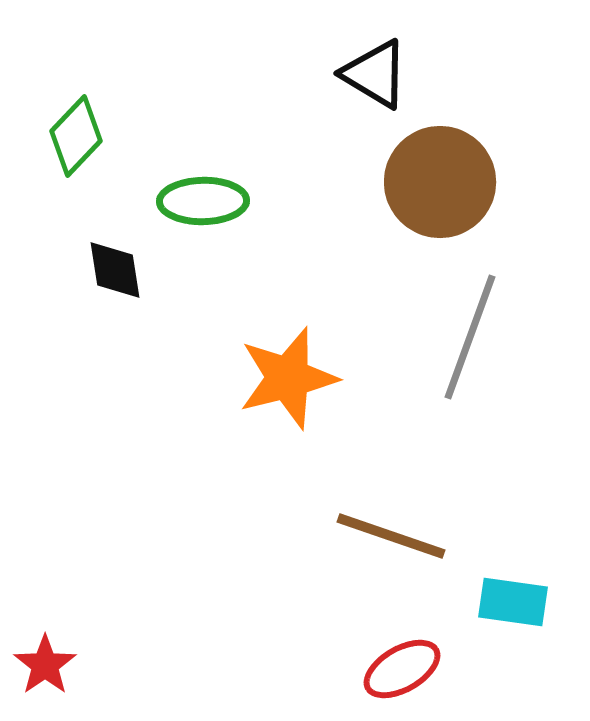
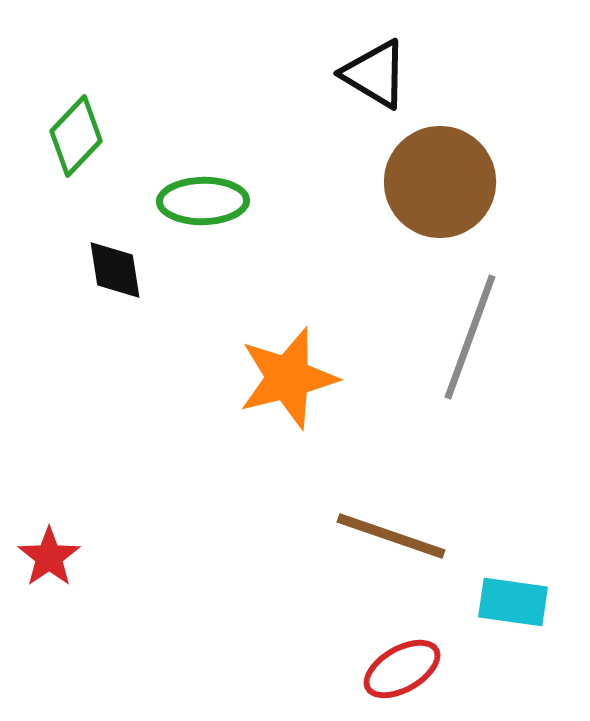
red star: moved 4 px right, 108 px up
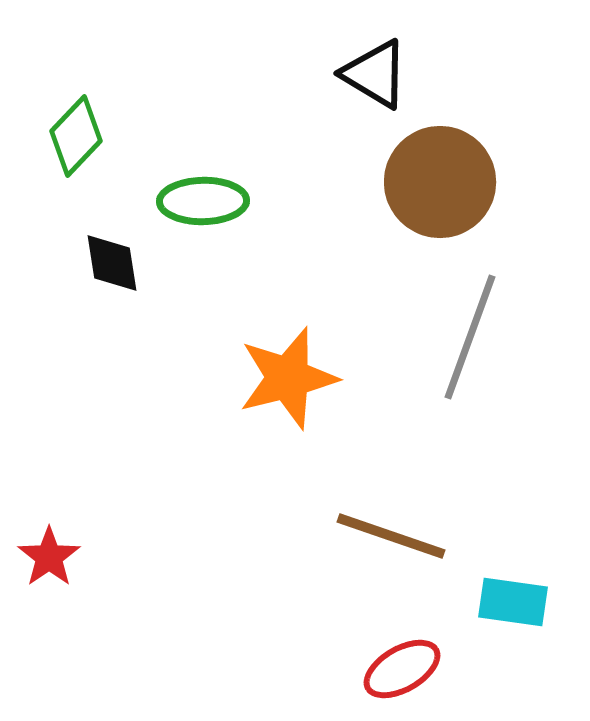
black diamond: moved 3 px left, 7 px up
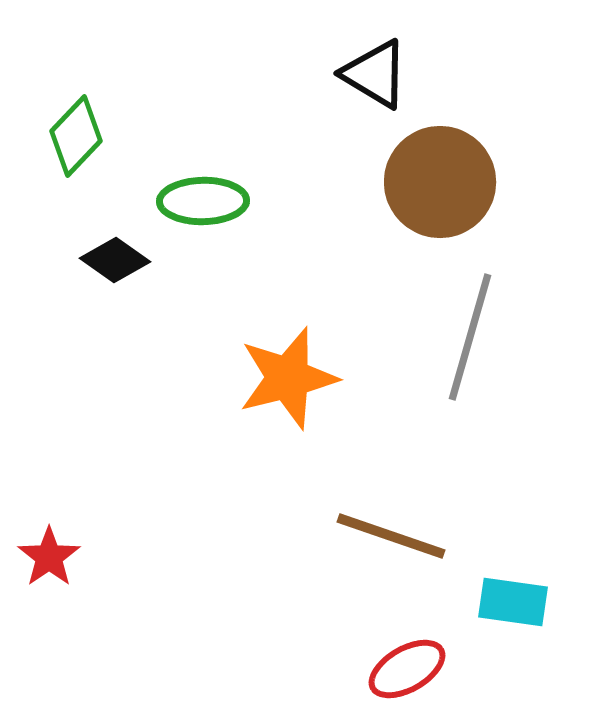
black diamond: moved 3 px right, 3 px up; rotated 46 degrees counterclockwise
gray line: rotated 4 degrees counterclockwise
red ellipse: moved 5 px right
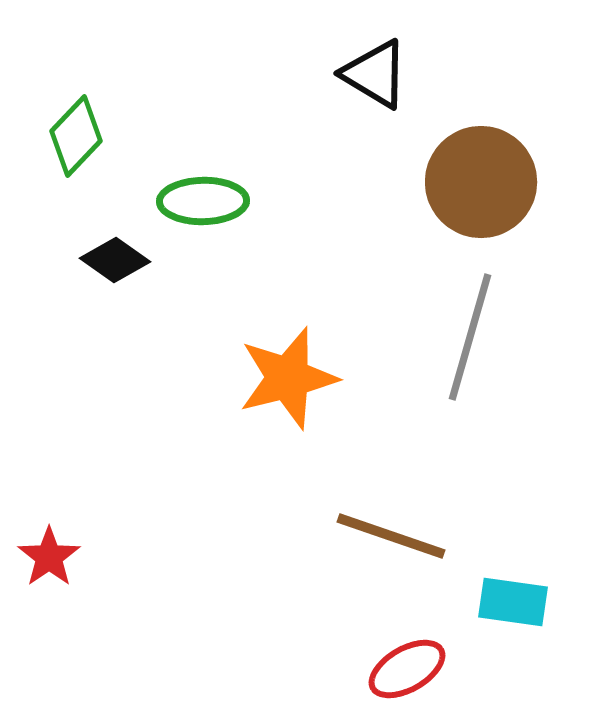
brown circle: moved 41 px right
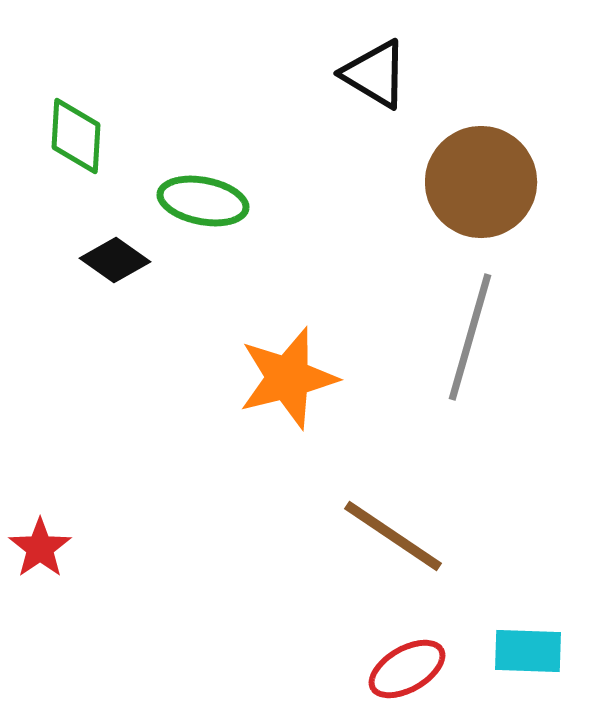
green diamond: rotated 40 degrees counterclockwise
green ellipse: rotated 12 degrees clockwise
brown line: moved 2 px right; rotated 15 degrees clockwise
red star: moved 9 px left, 9 px up
cyan rectangle: moved 15 px right, 49 px down; rotated 6 degrees counterclockwise
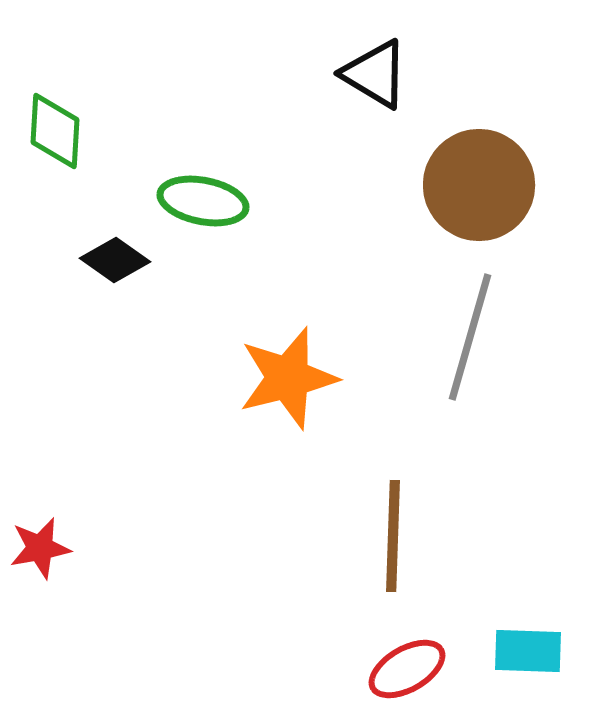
green diamond: moved 21 px left, 5 px up
brown circle: moved 2 px left, 3 px down
brown line: rotated 58 degrees clockwise
red star: rotated 24 degrees clockwise
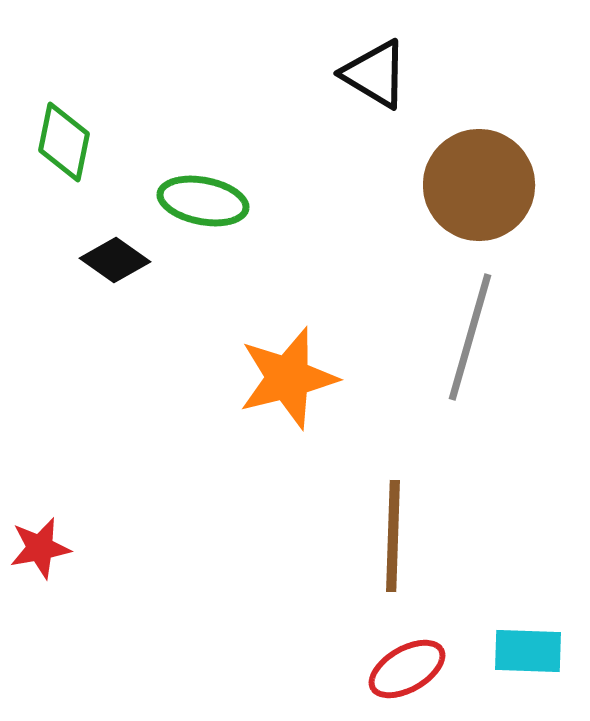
green diamond: moved 9 px right, 11 px down; rotated 8 degrees clockwise
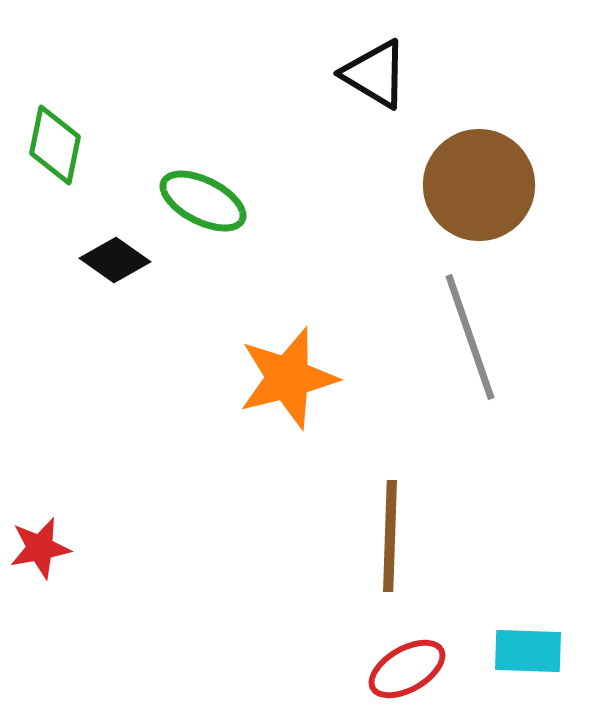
green diamond: moved 9 px left, 3 px down
green ellipse: rotated 16 degrees clockwise
gray line: rotated 35 degrees counterclockwise
brown line: moved 3 px left
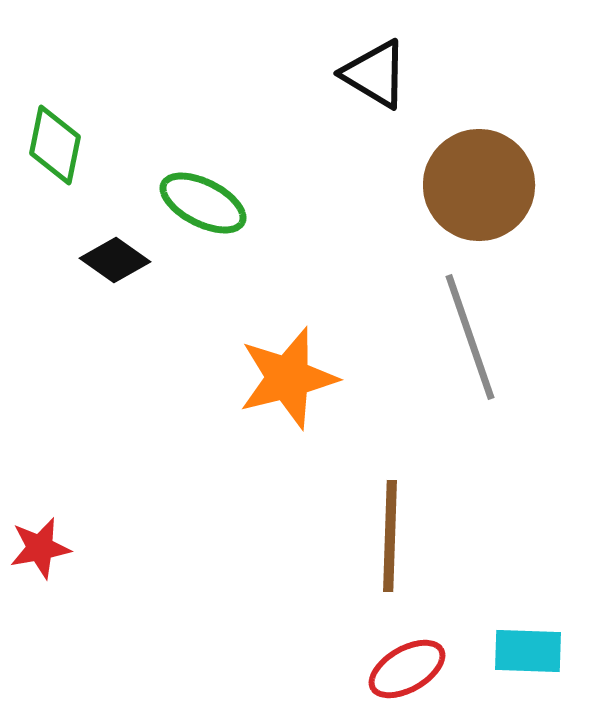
green ellipse: moved 2 px down
